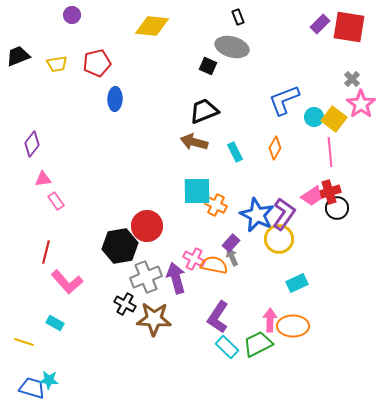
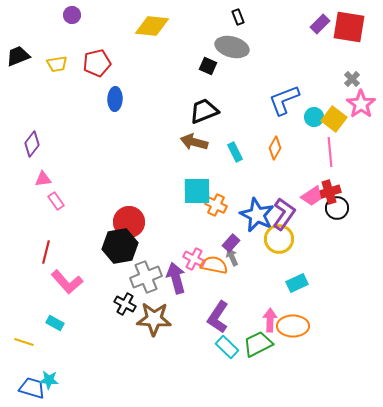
red circle at (147, 226): moved 18 px left, 4 px up
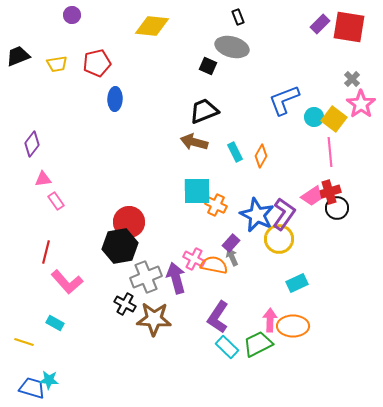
orange diamond at (275, 148): moved 14 px left, 8 px down
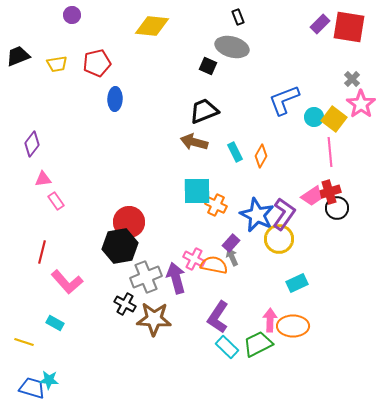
red line at (46, 252): moved 4 px left
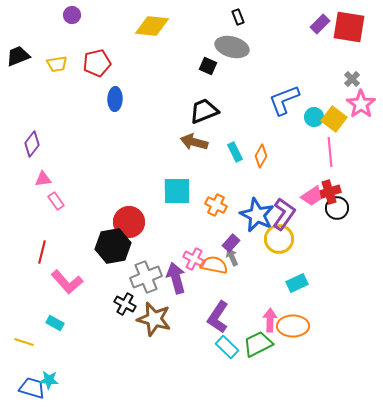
cyan square at (197, 191): moved 20 px left
black hexagon at (120, 246): moved 7 px left
brown star at (154, 319): rotated 12 degrees clockwise
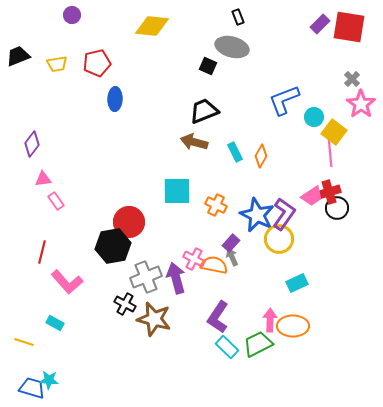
yellow square at (334, 119): moved 13 px down
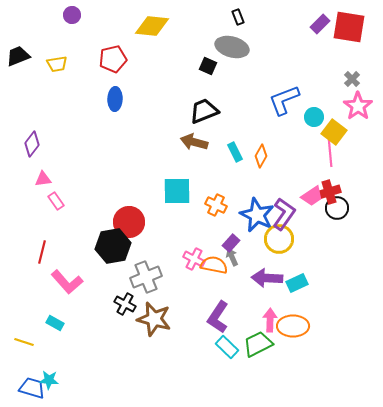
red pentagon at (97, 63): moved 16 px right, 4 px up
pink star at (361, 104): moved 3 px left, 2 px down
purple arrow at (176, 278): moved 91 px right; rotated 72 degrees counterclockwise
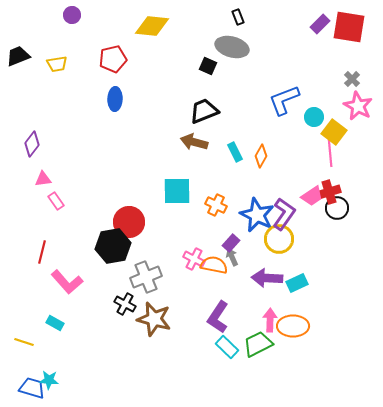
pink star at (358, 106): rotated 8 degrees counterclockwise
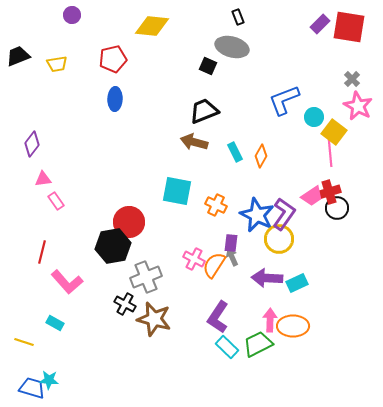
cyan square at (177, 191): rotated 12 degrees clockwise
purple rectangle at (231, 243): rotated 36 degrees counterclockwise
orange semicircle at (214, 265): rotated 68 degrees counterclockwise
